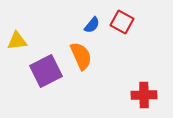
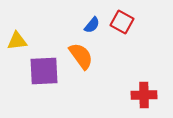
orange semicircle: rotated 12 degrees counterclockwise
purple square: moved 2 px left; rotated 24 degrees clockwise
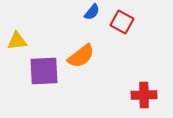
blue semicircle: moved 13 px up
orange semicircle: rotated 88 degrees clockwise
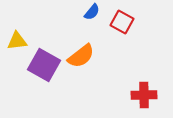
purple square: moved 6 px up; rotated 32 degrees clockwise
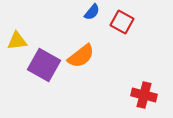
red cross: rotated 15 degrees clockwise
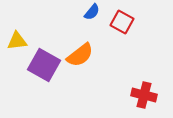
orange semicircle: moved 1 px left, 1 px up
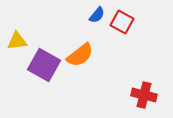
blue semicircle: moved 5 px right, 3 px down
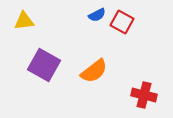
blue semicircle: rotated 24 degrees clockwise
yellow triangle: moved 7 px right, 20 px up
orange semicircle: moved 14 px right, 16 px down
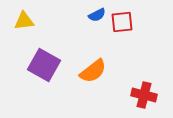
red square: rotated 35 degrees counterclockwise
orange semicircle: moved 1 px left
